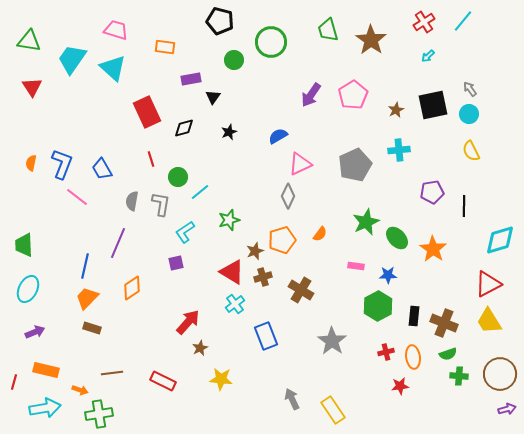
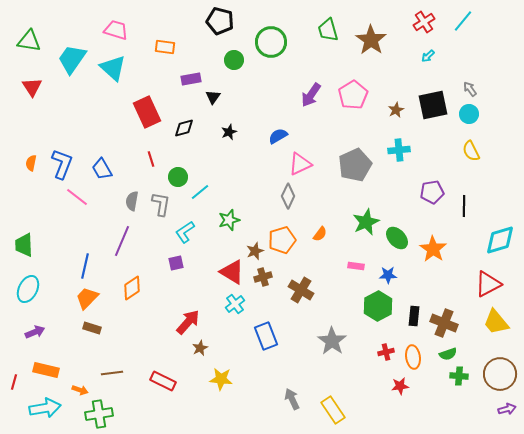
purple line at (118, 243): moved 4 px right, 2 px up
yellow trapezoid at (489, 321): moved 7 px right, 1 px down; rotated 8 degrees counterclockwise
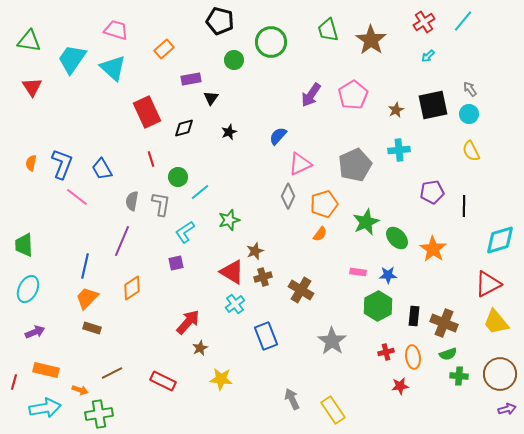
orange rectangle at (165, 47): moved 1 px left, 2 px down; rotated 48 degrees counterclockwise
black triangle at (213, 97): moved 2 px left, 1 px down
blue semicircle at (278, 136): rotated 18 degrees counterclockwise
orange pentagon at (282, 240): moved 42 px right, 36 px up
pink rectangle at (356, 266): moved 2 px right, 6 px down
brown line at (112, 373): rotated 20 degrees counterclockwise
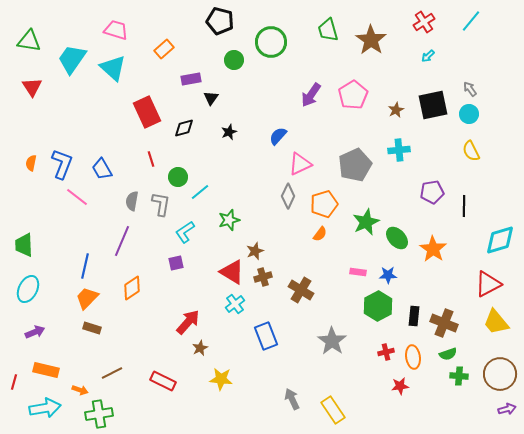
cyan line at (463, 21): moved 8 px right
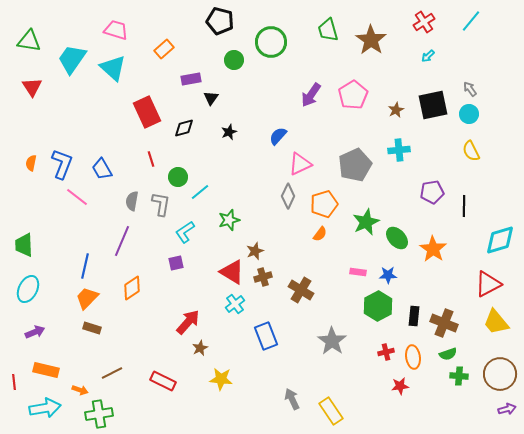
red line at (14, 382): rotated 21 degrees counterclockwise
yellow rectangle at (333, 410): moved 2 px left, 1 px down
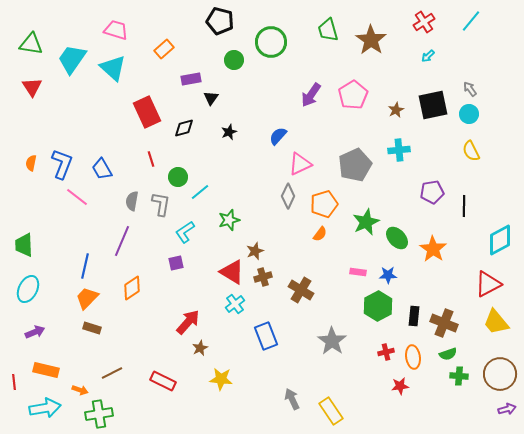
green triangle at (29, 41): moved 2 px right, 3 px down
cyan diamond at (500, 240): rotated 12 degrees counterclockwise
